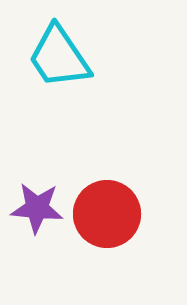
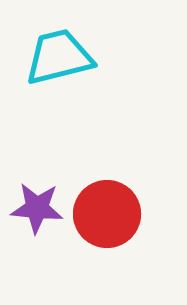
cyan trapezoid: rotated 110 degrees clockwise
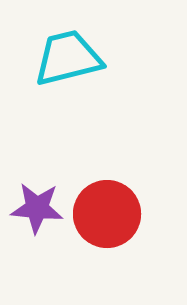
cyan trapezoid: moved 9 px right, 1 px down
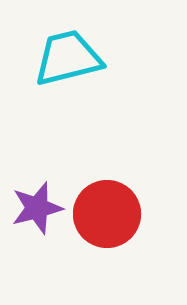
purple star: rotated 20 degrees counterclockwise
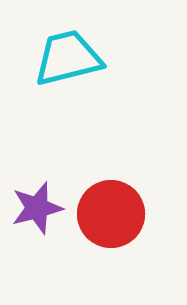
red circle: moved 4 px right
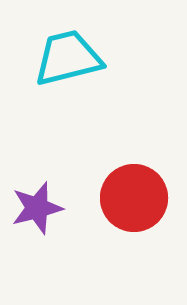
red circle: moved 23 px right, 16 px up
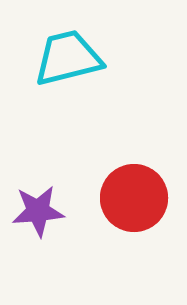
purple star: moved 1 px right, 3 px down; rotated 10 degrees clockwise
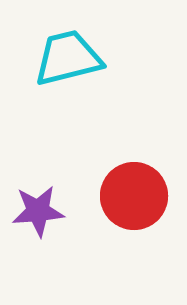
red circle: moved 2 px up
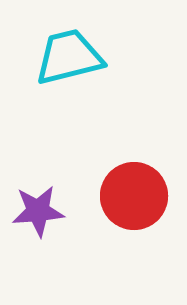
cyan trapezoid: moved 1 px right, 1 px up
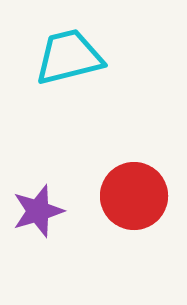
purple star: rotated 12 degrees counterclockwise
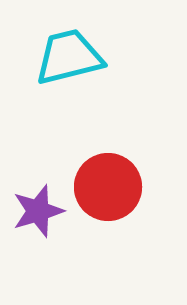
red circle: moved 26 px left, 9 px up
